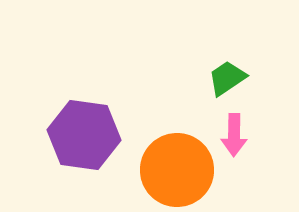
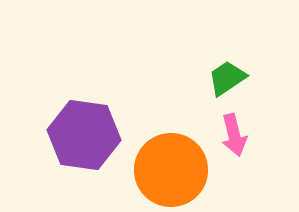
pink arrow: rotated 15 degrees counterclockwise
orange circle: moved 6 px left
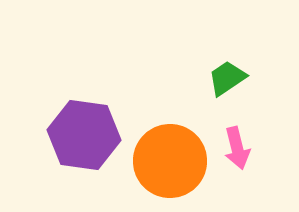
pink arrow: moved 3 px right, 13 px down
orange circle: moved 1 px left, 9 px up
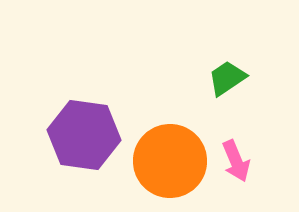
pink arrow: moved 1 px left, 13 px down; rotated 9 degrees counterclockwise
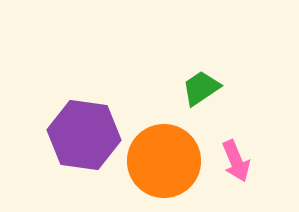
green trapezoid: moved 26 px left, 10 px down
orange circle: moved 6 px left
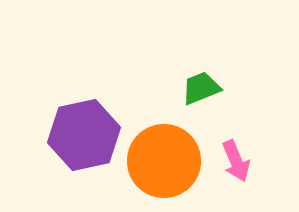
green trapezoid: rotated 12 degrees clockwise
purple hexagon: rotated 20 degrees counterclockwise
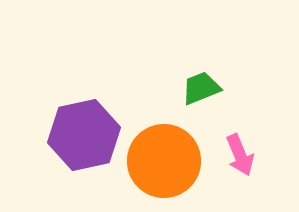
pink arrow: moved 4 px right, 6 px up
